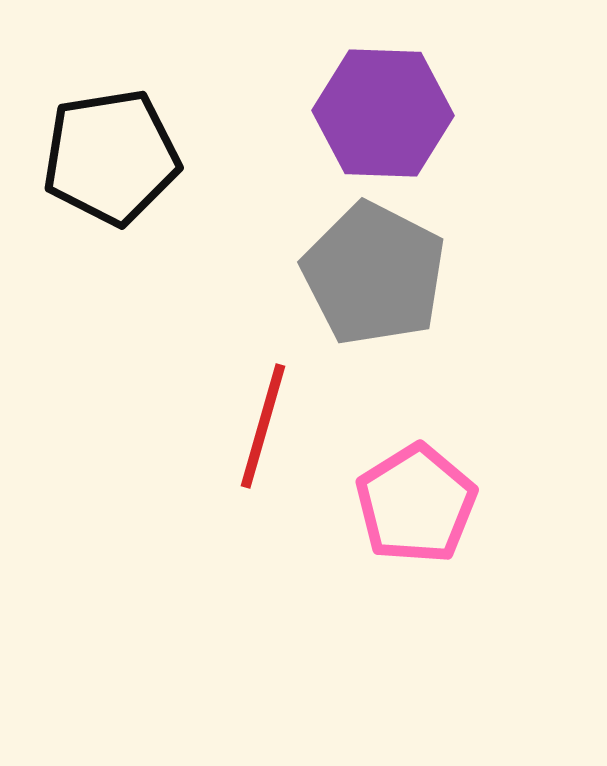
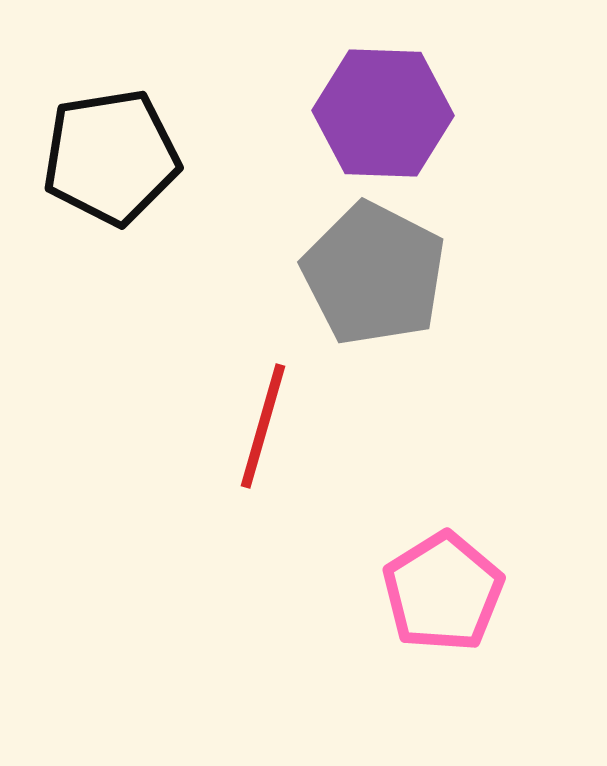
pink pentagon: moved 27 px right, 88 px down
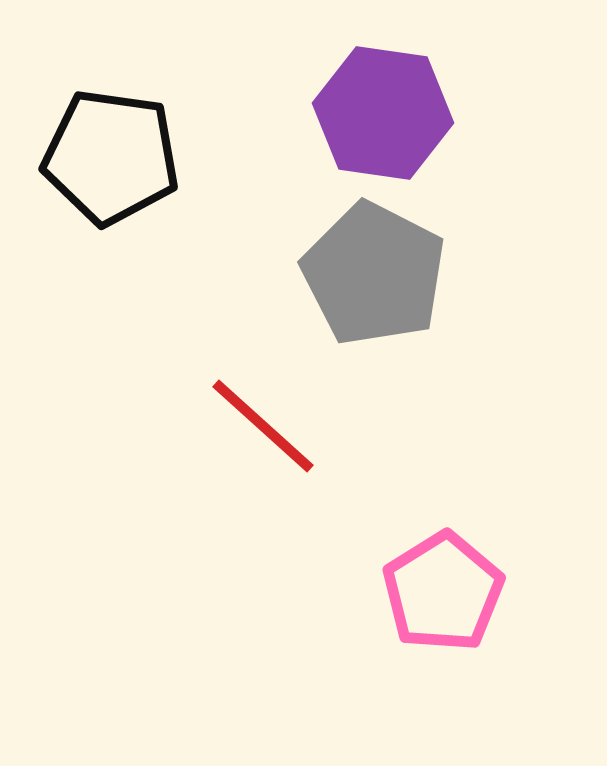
purple hexagon: rotated 6 degrees clockwise
black pentagon: rotated 17 degrees clockwise
red line: rotated 64 degrees counterclockwise
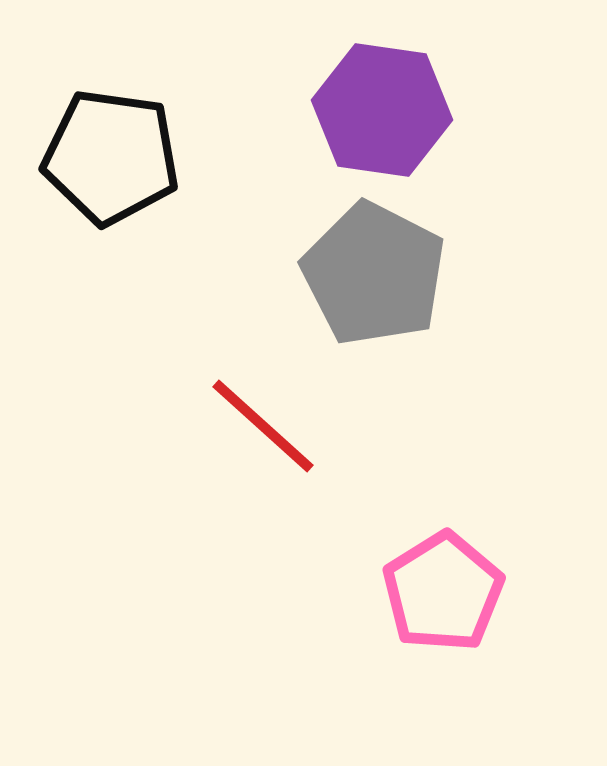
purple hexagon: moved 1 px left, 3 px up
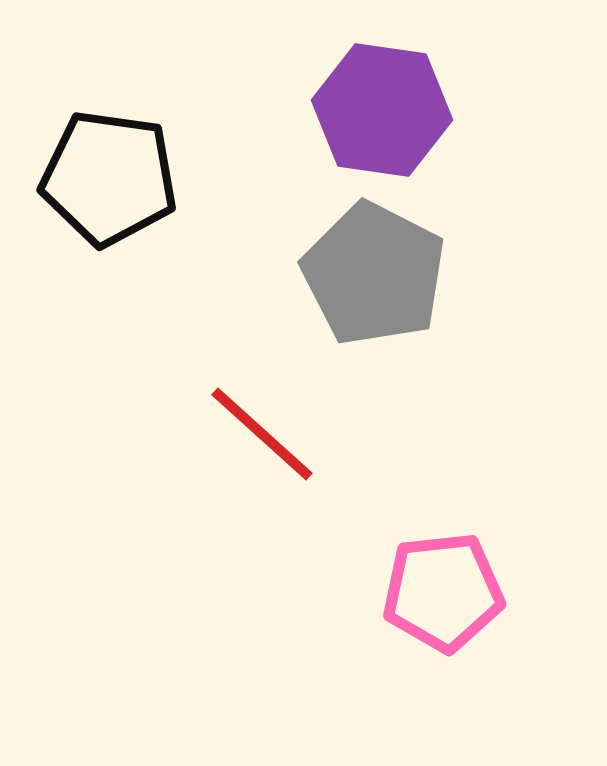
black pentagon: moved 2 px left, 21 px down
red line: moved 1 px left, 8 px down
pink pentagon: rotated 26 degrees clockwise
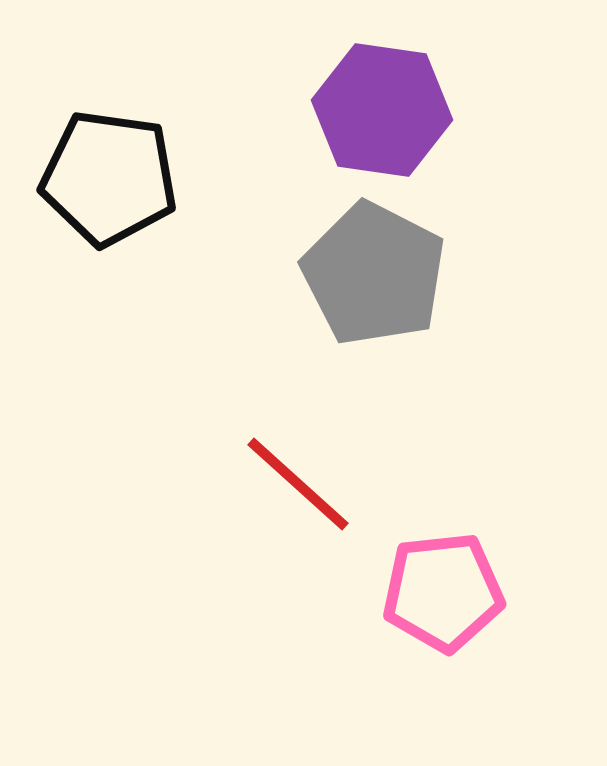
red line: moved 36 px right, 50 px down
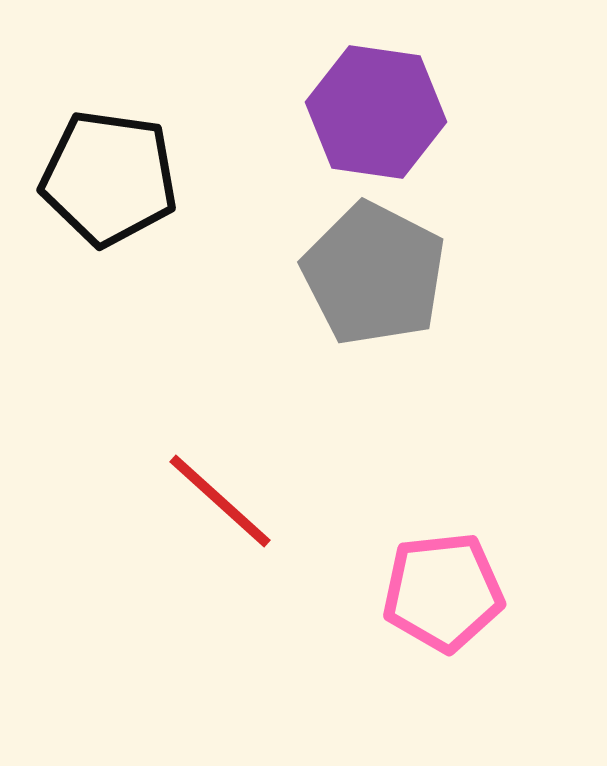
purple hexagon: moved 6 px left, 2 px down
red line: moved 78 px left, 17 px down
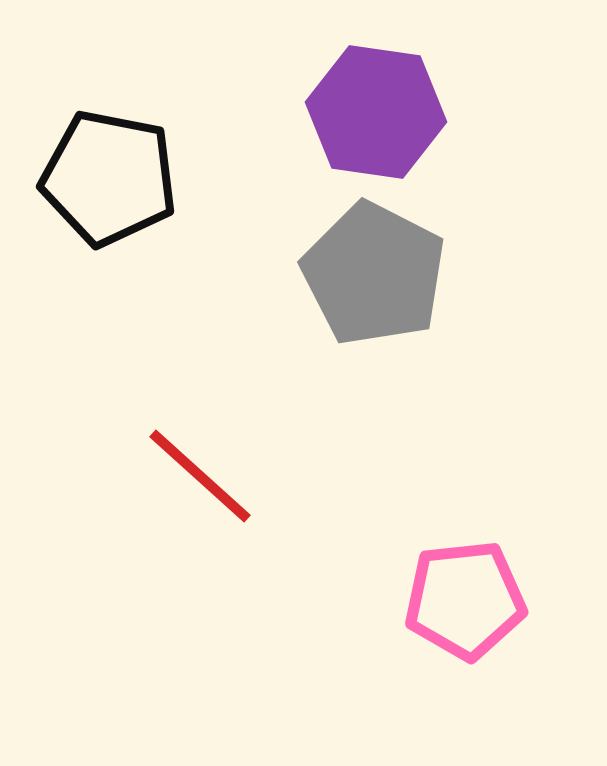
black pentagon: rotated 3 degrees clockwise
red line: moved 20 px left, 25 px up
pink pentagon: moved 22 px right, 8 px down
